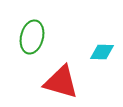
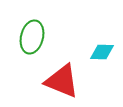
red triangle: moved 1 px right, 1 px up; rotated 6 degrees clockwise
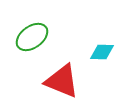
green ellipse: rotated 40 degrees clockwise
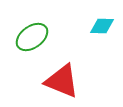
cyan diamond: moved 26 px up
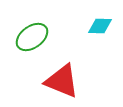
cyan diamond: moved 2 px left
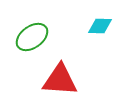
red triangle: moved 2 px left, 1 px up; rotated 18 degrees counterclockwise
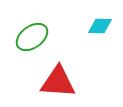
red triangle: moved 2 px left, 2 px down
